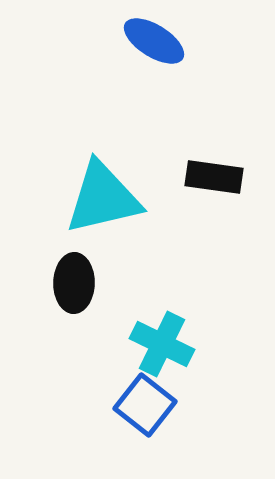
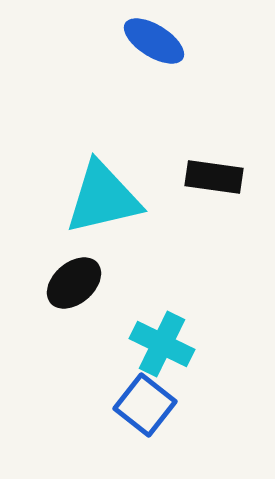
black ellipse: rotated 48 degrees clockwise
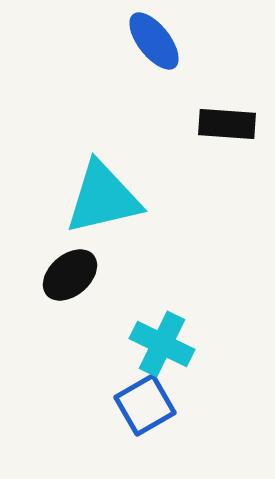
blue ellipse: rotated 20 degrees clockwise
black rectangle: moved 13 px right, 53 px up; rotated 4 degrees counterclockwise
black ellipse: moved 4 px left, 8 px up
blue square: rotated 22 degrees clockwise
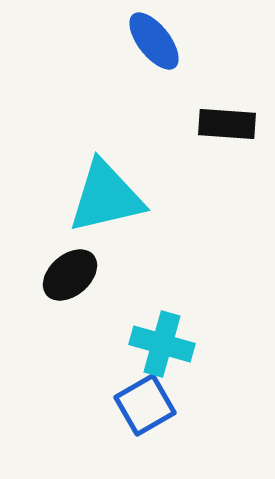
cyan triangle: moved 3 px right, 1 px up
cyan cross: rotated 10 degrees counterclockwise
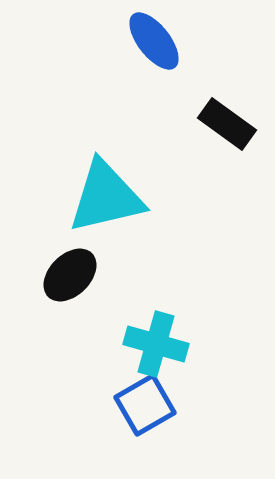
black rectangle: rotated 32 degrees clockwise
black ellipse: rotated 4 degrees counterclockwise
cyan cross: moved 6 px left
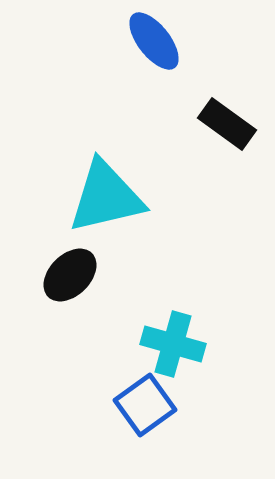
cyan cross: moved 17 px right
blue square: rotated 6 degrees counterclockwise
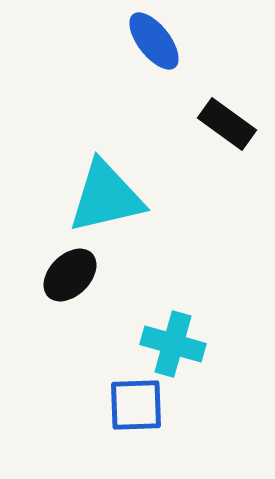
blue square: moved 9 px left; rotated 34 degrees clockwise
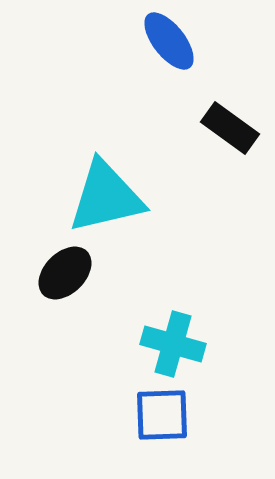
blue ellipse: moved 15 px right
black rectangle: moved 3 px right, 4 px down
black ellipse: moved 5 px left, 2 px up
blue square: moved 26 px right, 10 px down
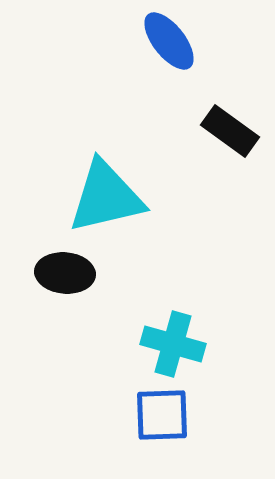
black rectangle: moved 3 px down
black ellipse: rotated 50 degrees clockwise
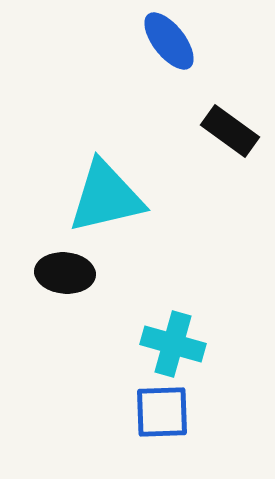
blue square: moved 3 px up
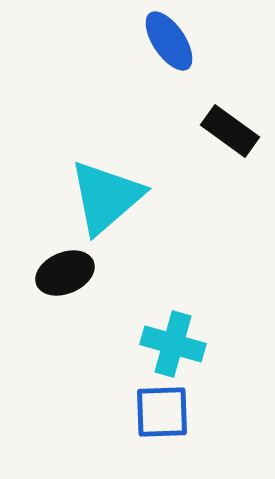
blue ellipse: rotated 4 degrees clockwise
cyan triangle: rotated 28 degrees counterclockwise
black ellipse: rotated 28 degrees counterclockwise
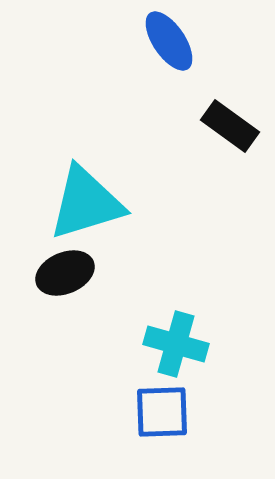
black rectangle: moved 5 px up
cyan triangle: moved 20 px left, 6 px down; rotated 24 degrees clockwise
cyan cross: moved 3 px right
